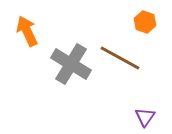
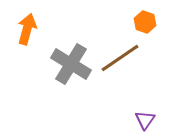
orange arrow: moved 2 px up; rotated 40 degrees clockwise
brown line: rotated 63 degrees counterclockwise
purple triangle: moved 3 px down
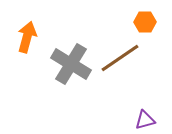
orange hexagon: rotated 20 degrees counterclockwise
orange arrow: moved 8 px down
purple triangle: rotated 40 degrees clockwise
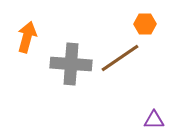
orange hexagon: moved 2 px down
gray cross: rotated 27 degrees counterclockwise
purple triangle: moved 9 px right; rotated 15 degrees clockwise
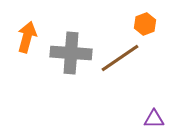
orange hexagon: rotated 20 degrees counterclockwise
gray cross: moved 11 px up
purple triangle: moved 1 px up
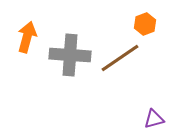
gray cross: moved 1 px left, 2 px down
purple triangle: rotated 15 degrees counterclockwise
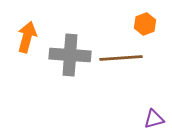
brown line: moved 1 px right; rotated 30 degrees clockwise
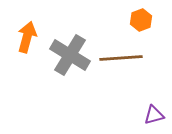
orange hexagon: moved 4 px left, 4 px up
gray cross: rotated 27 degrees clockwise
purple triangle: moved 4 px up
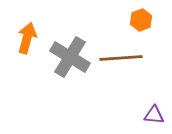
orange arrow: moved 1 px down
gray cross: moved 2 px down
purple triangle: rotated 20 degrees clockwise
